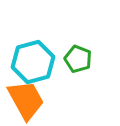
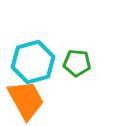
green pentagon: moved 1 px left, 4 px down; rotated 16 degrees counterclockwise
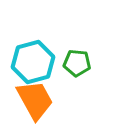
orange trapezoid: moved 9 px right
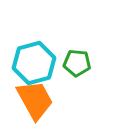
cyan hexagon: moved 1 px right, 1 px down
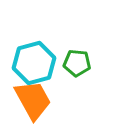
orange trapezoid: moved 2 px left
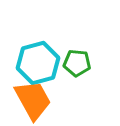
cyan hexagon: moved 4 px right
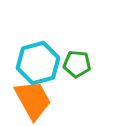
green pentagon: moved 1 px down
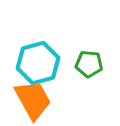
green pentagon: moved 12 px right
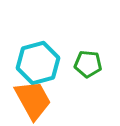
green pentagon: moved 1 px left
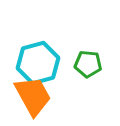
orange trapezoid: moved 4 px up
